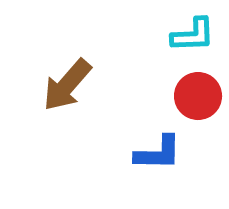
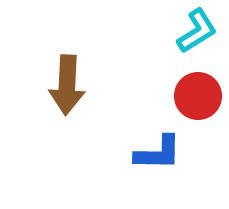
cyan L-shape: moved 4 px right, 4 px up; rotated 30 degrees counterclockwise
brown arrow: rotated 38 degrees counterclockwise
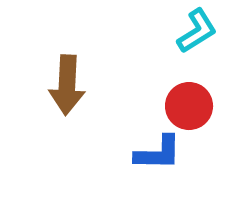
red circle: moved 9 px left, 10 px down
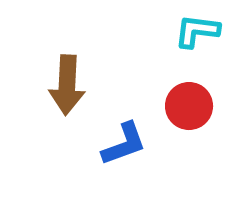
cyan L-shape: rotated 141 degrees counterclockwise
blue L-shape: moved 34 px left, 9 px up; rotated 21 degrees counterclockwise
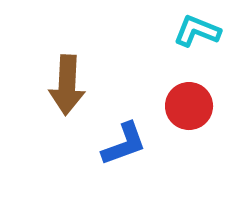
cyan L-shape: rotated 15 degrees clockwise
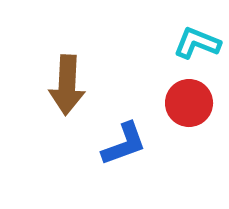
cyan L-shape: moved 12 px down
red circle: moved 3 px up
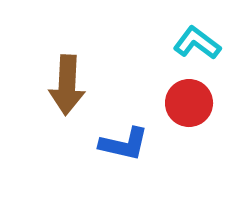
cyan L-shape: rotated 15 degrees clockwise
blue L-shape: rotated 33 degrees clockwise
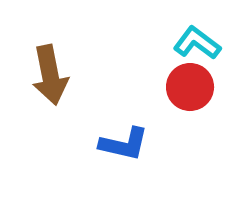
brown arrow: moved 17 px left, 10 px up; rotated 14 degrees counterclockwise
red circle: moved 1 px right, 16 px up
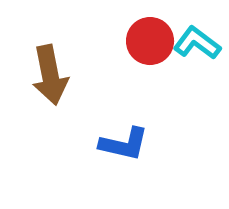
red circle: moved 40 px left, 46 px up
